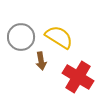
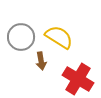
red cross: moved 2 px down
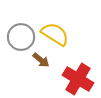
yellow semicircle: moved 4 px left, 3 px up
brown arrow: moved 1 px up; rotated 42 degrees counterclockwise
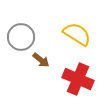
yellow semicircle: moved 22 px right
red cross: rotated 8 degrees counterclockwise
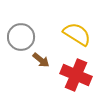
red cross: moved 2 px left, 4 px up
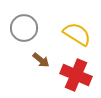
gray circle: moved 3 px right, 9 px up
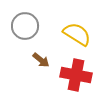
gray circle: moved 1 px right, 2 px up
red cross: rotated 12 degrees counterclockwise
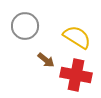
yellow semicircle: moved 3 px down
brown arrow: moved 5 px right
